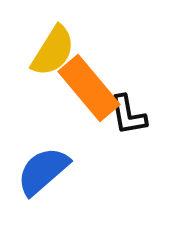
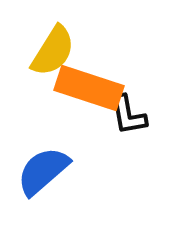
orange rectangle: rotated 32 degrees counterclockwise
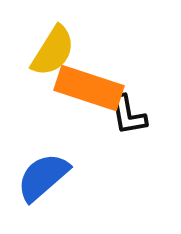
blue semicircle: moved 6 px down
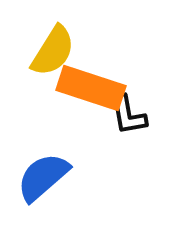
orange rectangle: moved 2 px right
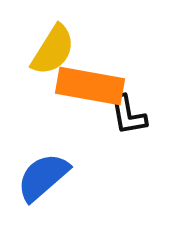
yellow semicircle: moved 1 px up
orange rectangle: moved 1 px left, 2 px up; rotated 8 degrees counterclockwise
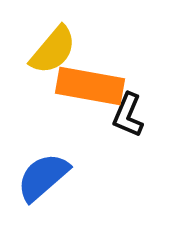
yellow semicircle: rotated 8 degrees clockwise
black L-shape: rotated 33 degrees clockwise
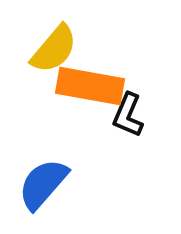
yellow semicircle: moved 1 px right, 1 px up
blue semicircle: moved 7 px down; rotated 8 degrees counterclockwise
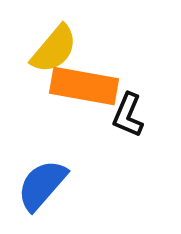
orange rectangle: moved 6 px left
blue semicircle: moved 1 px left, 1 px down
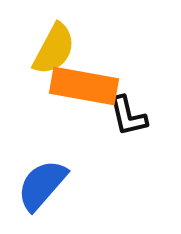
yellow semicircle: rotated 12 degrees counterclockwise
black L-shape: moved 1 px down; rotated 36 degrees counterclockwise
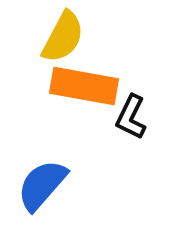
yellow semicircle: moved 9 px right, 12 px up
black L-shape: moved 3 px right, 1 px down; rotated 39 degrees clockwise
